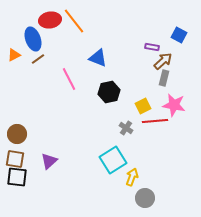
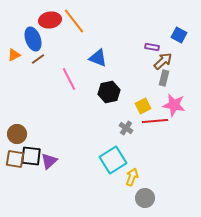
black square: moved 14 px right, 21 px up
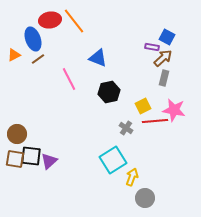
blue square: moved 12 px left, 2 px down
brown arrow: moved 3 px up
pink star: moved 5 px down
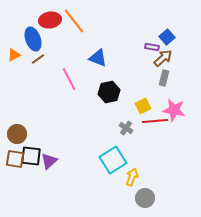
blue square: rotated 21 degrees clockwise
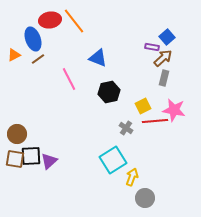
black square: rotated 10 degrees counterclockwise
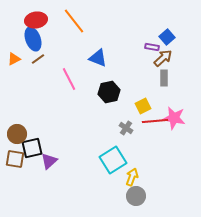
red ellipse: moved 14 px left
orange triangle: moved 4 px down
gray rectangle: rotated 14 degrees counterclockwise
pink star: moved 8 px down
black square: moved 1 px right, 8 px up; rotated 10 degrees counterclockwise
gray circle: moved 9 px left, 2 px up
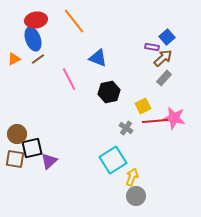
gray rectangle: rotated 42 degrees clockwise
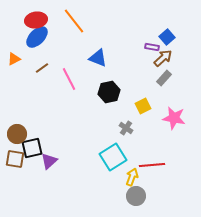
blue ellipse: moved 4 px right, 2 px up; rotated 65 degrees clockwise
brown line: moved 4 px right, 9 px down
red line: moved 3 px left, 44 px down
cyan square: moved 3 px up
